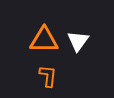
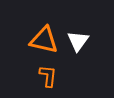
orange triangle: rotated 12 degrees clockwise
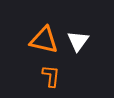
orange L-shape: moved 3 px right
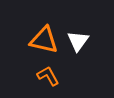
orange L-shape: moved 3 px left; rotated 35 degrees counterclockwise
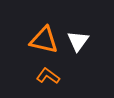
orange L-shape: rotated 25 degrees counterclockwise
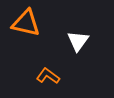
orange triangle: moved 18 px left, 17 px up
